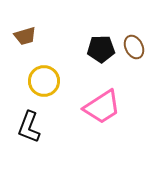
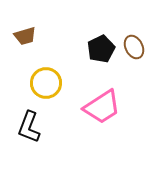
black pentagon: rotated 24 degrees counterclockwise
yellow circle: moved 2 px right, 2 px down
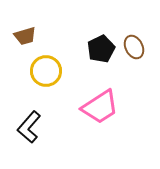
yellow circle: moved 12 px up
pink trapezoid: moved 2 px left
black L-shape: rotated 20 degrees clockwise
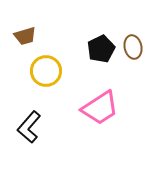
brown ellipse: moved 1 px left; rotated 15 degrees clockwise
pink trapezoid: moved 1 px down
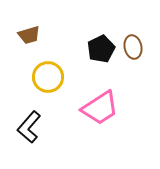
brown trapezoid: moved 4 px right, 1 px up
yellow circle: moved 2 px right, 6 px down
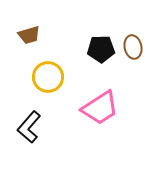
black pentagon: rotated 24 degrees clockwise
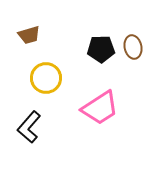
yellow circle: moved 2 px left, 1 px down
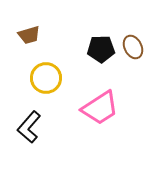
brown ellipse: rotated 15 degrees counterclockwise
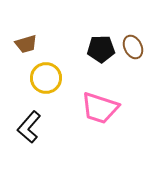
brown trapezoid: moved 3 px left, 9 px down
pink trapezoid: rotated 51 degrees clockwise
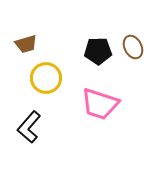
black pentagon: moved 3 px left, 2 px down
pink trapezoid: moved 4 px up
